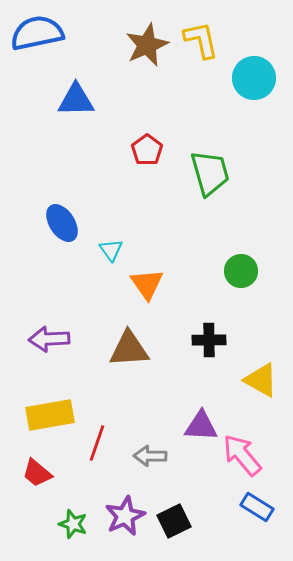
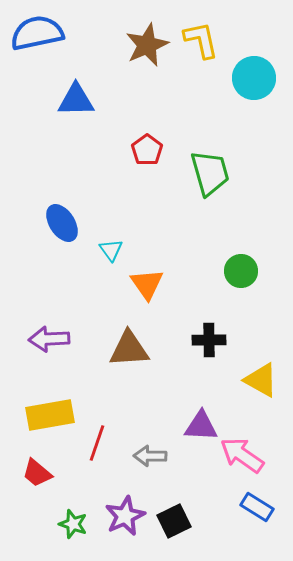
pink arrow: rotated 15 degrees counterclockwise
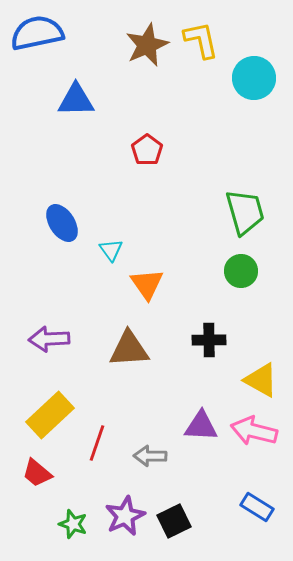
green trapezoid: moved 35 px right, 39 px down
yellow rectangle: rotated 33 degrees counterclockwise
pink arrow: moved 12 px right, 24 px up; rotated 21 degrees counterclockwise
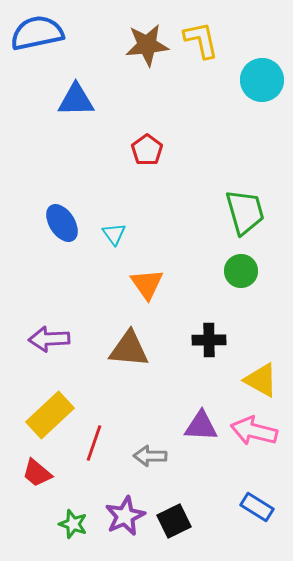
brown star: rotated 18 degrees clockwise
cyan circle: moved 8 px right, 2 px down
cyan triangle: moved 3 px right, 16 px up
brown triangle: rotated 9 degrees clockwise
red line: moved 3 px left
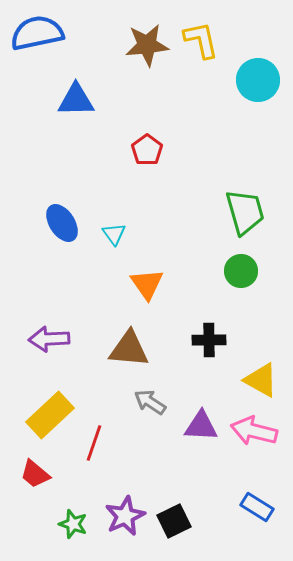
cyan circle: moved 4 px left
gray arrow: moved 54 px up; rotated 32 degrees clockwise
red trapezoid: moved 2 px left, 1 px down
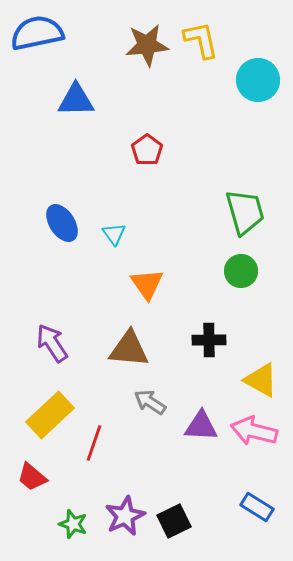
purple arrow: moved 3 px right, 4 px down; rotated 60 degrees clockwise
red trapezoid: moved 3 px left, 3 px down
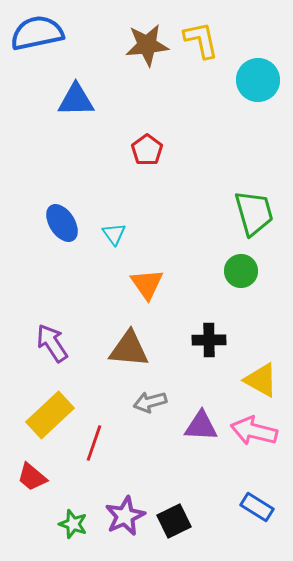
green trapezoid: moved 9 px right, 1 px down
gray arrow: rotated 48 degrees counterclockwise
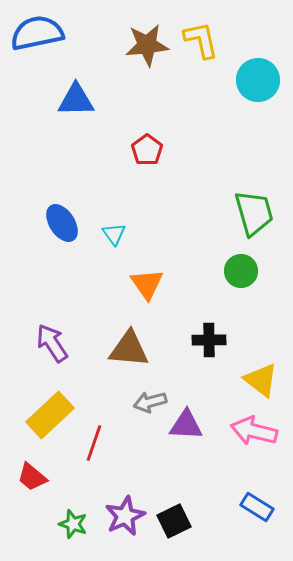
yellow triangle: rotated 9 degrees clockwise
purple triangle: moved 15 px left, 1 px up
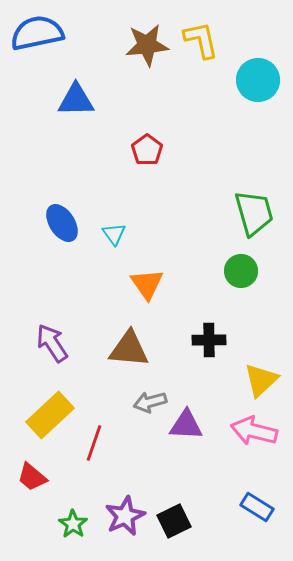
yellow triangle: rotated 39 degrees clockwise
green star: rotated 16 degrees clockwise
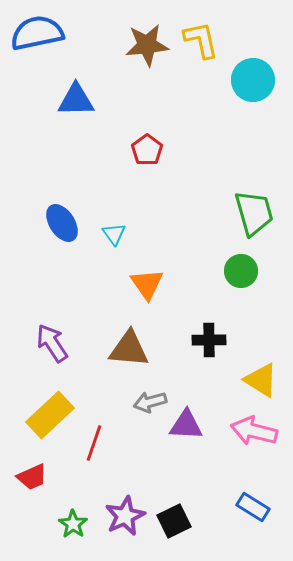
cyan circle: moved 5 px left
yellow triangle: rotated 45 degrees counterclockwise
red trapezoid: rotated 64 degrees counterclockwise
blue rectangle: moved 4 px left
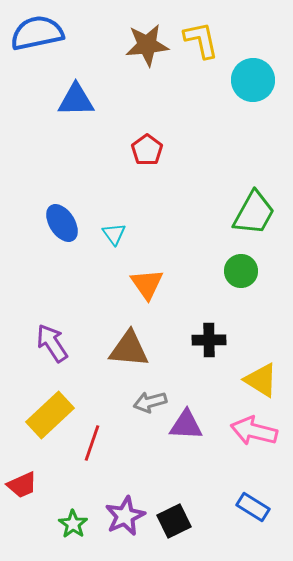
green trapezoid: rotated 45 degrees clockwise
red line: moved 2 px left
red trapezoid: moved 10 px left, 8 px down
